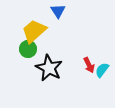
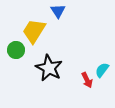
yellow trapezoid: rotated 16 degrees counterclockwise
green circle: moved 12 px left, 1 px down
red arrow: moved 2 px left, 15 px down
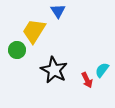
green circle: moved 1 px right
black star: moved 5 px right, 2 px down
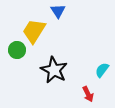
red arrow: moved 1 px right, 14 px down
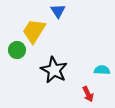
cyan semicircle: rotated 56 degrees clockwise
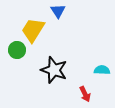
yellow trapezoid: moved 1 px left, 1 px up
black star: rotated 8 degrees counterclockwise
red arrow: moved 3 px left
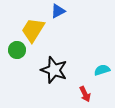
blue triangle: rotated 35 degrees clockwise
cyan semicircle: rotated 21 degrees counterclockwise
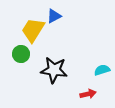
blue triangle: moved 4 px left, 5 px down
green circle: moved 4 px right, 4 px down
black star: rotated 12 degrees counterclockwise
red arrow: moved 3 px right; rotated 77 degrees counterclockwise
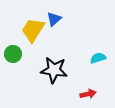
blue triangle: moved 3 px down; rotated 14 degrees counterclockwise
green circle: moved 8 px left
cyan semicircle: moved 4 px left, 12 px up
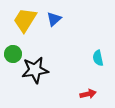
yellow trapezoid: moved 8 px left, 10 px up
cyan semicircle: rotated 84 degrees counterclockwise
black star: moved 19 px left; rotated 16 degrees counterclockwise
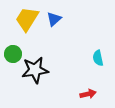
yellow trapezoid: moved 2 px right, 1 px up
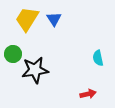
blue triangle: rotated 21 degrees counterclockwise
